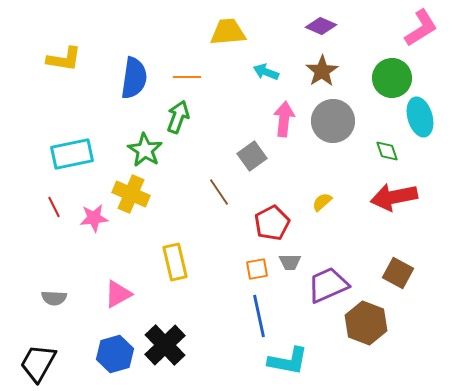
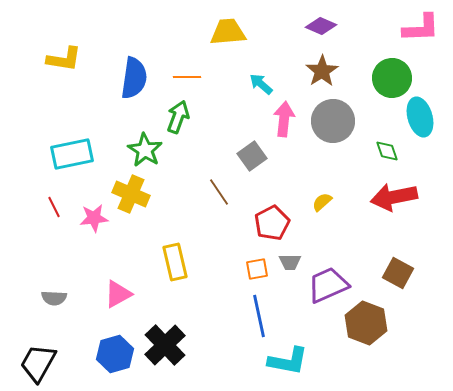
pink L-shape: rotated 30 degrees clockwise
cyan arrow: moved 5 px left, 12 px down; rotated 20 degrees clockwise
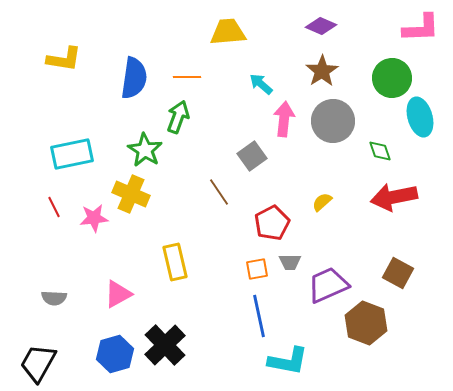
green diamond: moved 7 px left
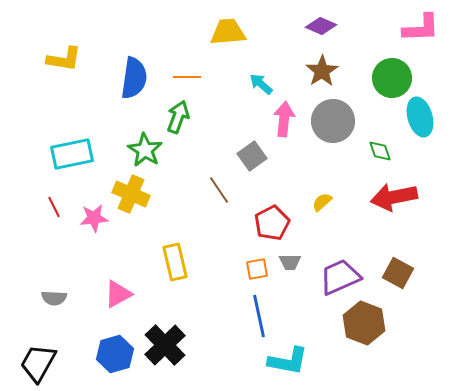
brown line: moved 2 px up
purple trapezoid: moved 12 px right, 8 px up
brown hexagon: moved 2 px left
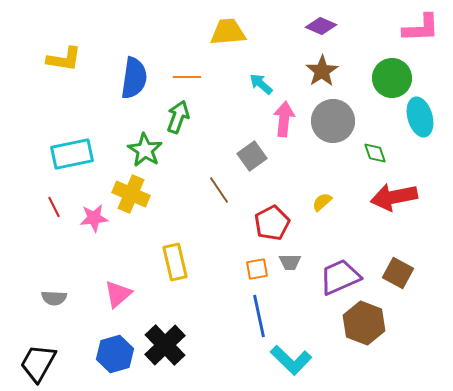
green diamond: moved 5 px left, 2 px down
pink triangle: rotated 12 degrees counterclockwise
cyan L-shape: moved 3 px right, 1 px up; rotated 33 degrees clockwise
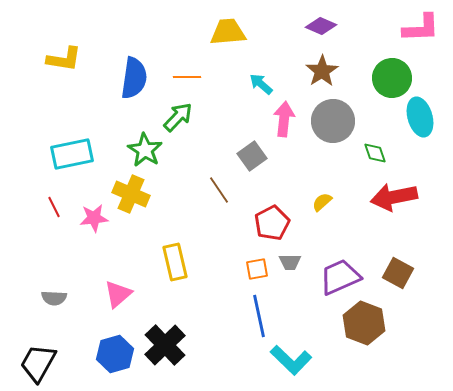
green arrow: rotated 24 degrees clockwise
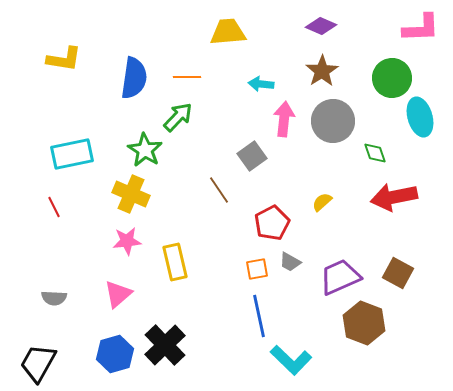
cyan arrow: rotated 35 degrees counterclockwise
pink star: moved 33 px right, 23 px down
gray trapezoid: rotated 30 degrees clockwise
